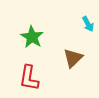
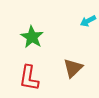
cyan arrow: moved 3 px up; rotated 91 degrees clockwise
brown triangle: moved 10 px down
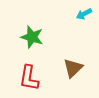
cyan arrow: moved 4 px left, 7 px up
green star: rotated 15 degrees counterclockwise
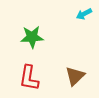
green star: rotated 20 degrees counterclockwise
brown triangle: moved 2 px right, 8 px down
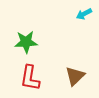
green star: moved 6 px left, 5 px down
red L-shape: moved 1 px right
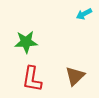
red L-shape: moved 2 px right, 1 px down
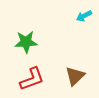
cyan arrow: moved 2 px down
red L-shape: rotated 120 degrees counterclockwise
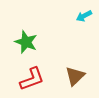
green star: rotated 25 degrees clockwise
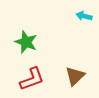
cyan arrow: rotated 42 degrees clockwise
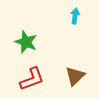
cyan arrow: moved 9 px left; rotated 84 degrees clockwise
